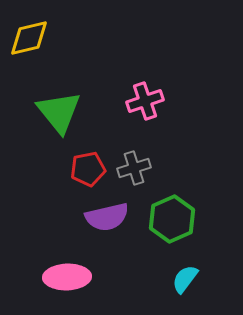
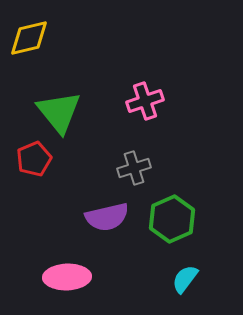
red pentagon: moved 54 px left, 10 px up; rotated 12 degrees counterclockwise
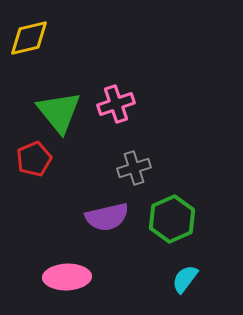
pink cross: moved 29 px left, 3 px down
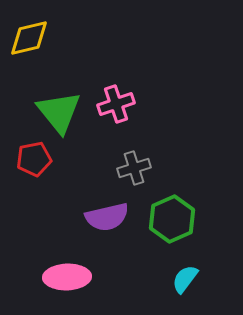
red pentagon: rotated 12 degrees clockwise
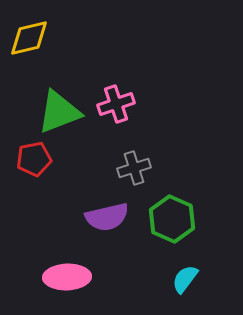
green triangle: rotated 48 degrees clockwise
green hexagon: rotated 12 degrees counterclockwise
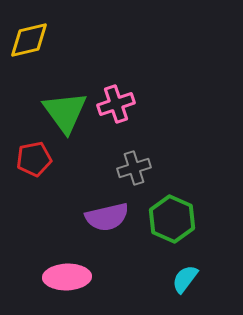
yellow diamond: moved 2 px down
green triangle: moved 6 px right; rotated 45 degrees counterclockwise
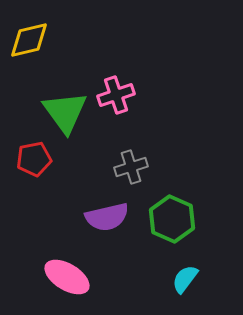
pink cross: moved 9 px up
gray cross: moved 3 px left, 1 px up
pink ellipse: rotated 33 degrees clockwise
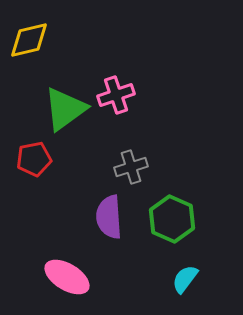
green triangle: moved 3 px up; rotated 30 degrees clockwise
purple semicircle: moved 2 px right; rotated 99 degrees clockwise
